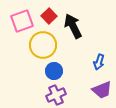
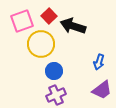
black arrow: rotated 45 degrees counterclockwise
yellow circle: moved 2 px left, 1 px up
purple trapezoid: rotated 15 degrees counterclockwise
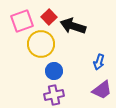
red square: moved 1 px down
purple cross: moved 2 px left; rotated 12 degrees clockwise
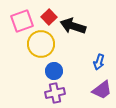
purple cross: moved 1 px right, 2 px up
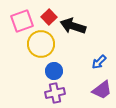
blue arrow: rotated 28 degrees clockwise
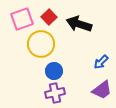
pink square: moved 2 px up
black arrow: moved 6 px right, 2 px up
blue arrow: moved 2 px right
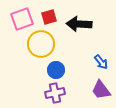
red square: rotated 28 degrees clockwise
black arrow: rotated 15 degrees counterclockwise
blue arrow: rotated 84 degrees counterclockwise
blue circle: moved 2 px right, 1 px up
purple trapezoid: moved 1 px left; rotated 90 degrees clockwise
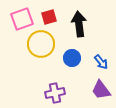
black arrow: rotated 80 degrees clockwise
blue circle: moved 16 px right, 12 px up
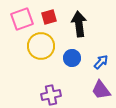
yellow circle: moved 2 px down
blue arrow: rotated 98 degrees counterclockwise
purple cross: moved 4 px left, 2 px down
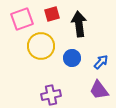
red square: moved 3 px right, 3 px up
purple trapezoid: moved 2 px left
